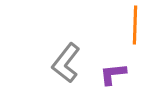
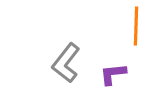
orange line: moved 1 px right, 1 px down
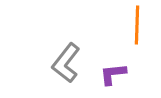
orange line: moved 1 px right, 1 px up
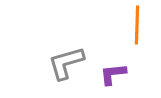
gray L-shape: rotated 36 degrees clockwise
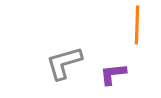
gray L-shape: moved 2 px left
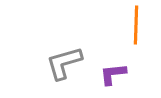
orange line: moved 1 px left
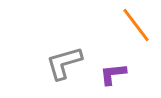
orange line: rotated 39 degrees counterclockwise
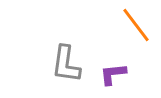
gray L-shape: moved 2 px right, 1 px down; rotated 66 degrees counterclockwise
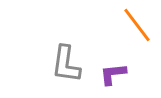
orange line: moved 1 px right
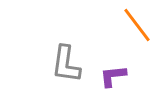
purple L-shape: moved 2 px down
